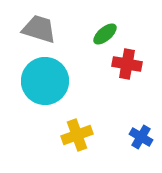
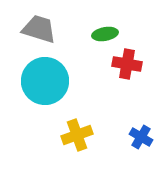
green ellipse: rotated 30 degrees clockwise
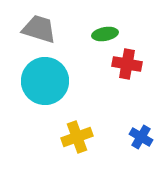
yellow cross: moved 2 px down
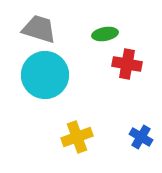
cyan circle: moved 6 px up
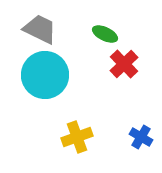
gray trapezoid: moved 1 px right; rotated 9 degrees clockwise
green ellipse: rotated 35 degrees clockwise
red cross: moved 3 px left; rotated 36 degrees clockwise
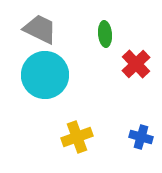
green ellipse: rotated 60 degrees clockwise
red cross: moved 12 px right
blue cross: rotated 15 degrees counterclockwise
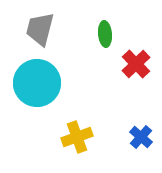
gray trapezoid: rotated 102 degrees counterclockwise
cyan circle: moved 8 px left, 8 px down
blue cross: rotated 25 degrees clockwise
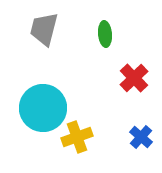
gray trapezoid: moved 4 px right
red cross: moved 2 px left, 14 px down
cyan circle: moved 6 px right, 25 px down
